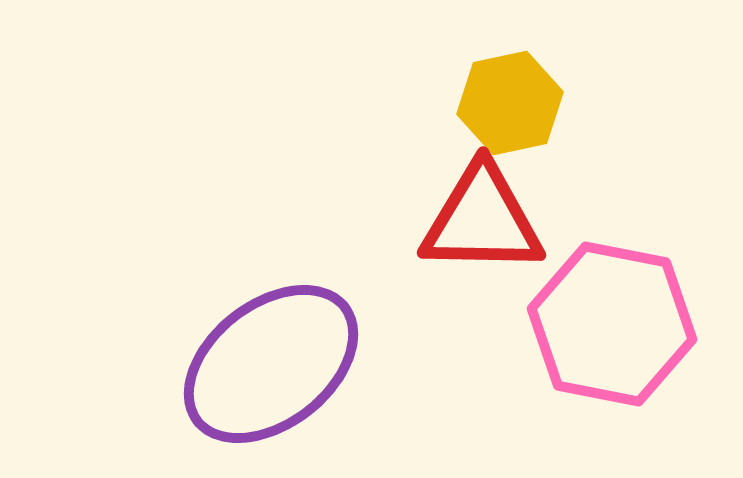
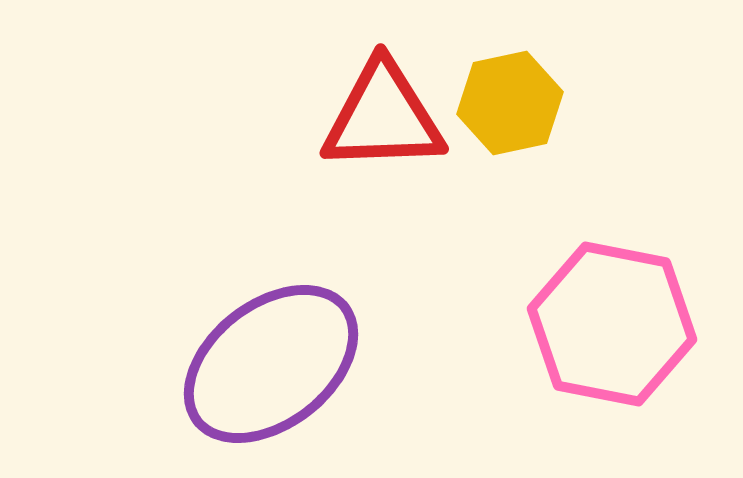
red triangle: moved 99 px left, 103 px up; rotated 3 degrees counterclockwise
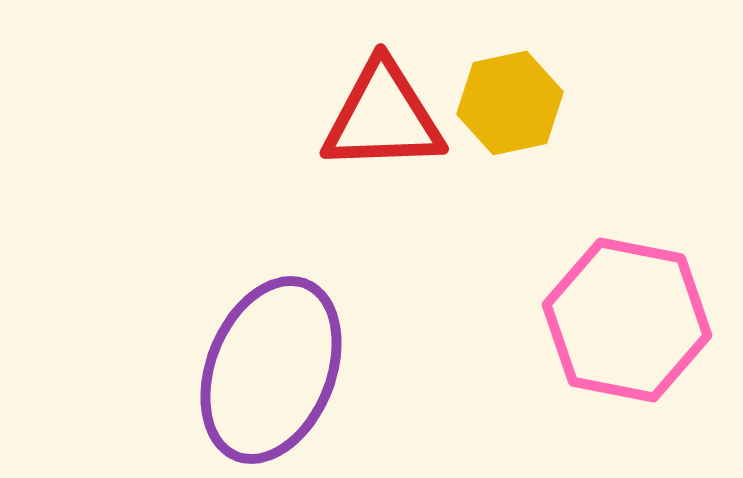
pink hexagon: moved 15 px right, 4 px up
purple ellipse: moved 6 px down; rotated 30 degrees counterclockwise
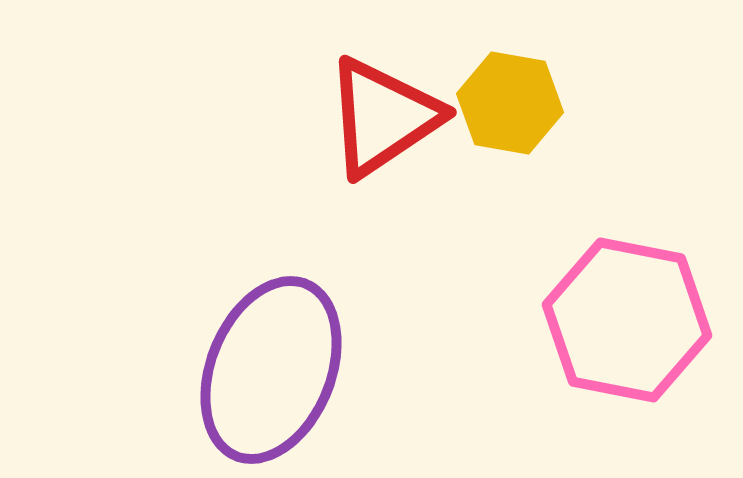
yellow hexagon: rotated 22 degrees clockwise
red triangle: rotated 32 degrees counterclockwise
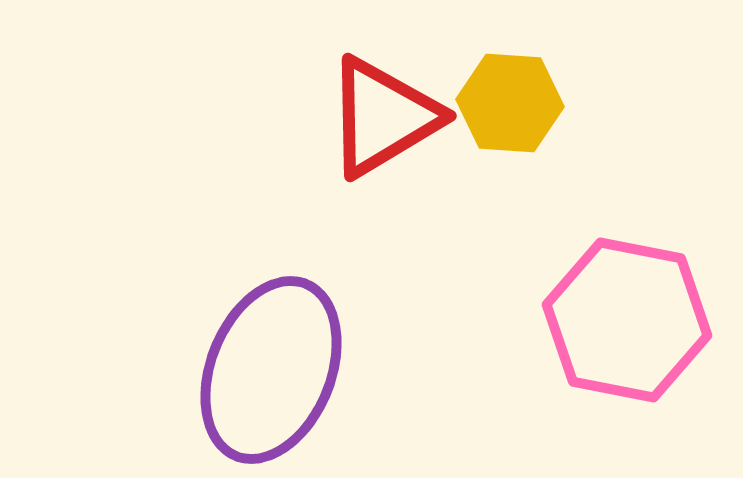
yellow hexagon: rotated 6 degrees counterclockwise
red triangle: rotated 3 degrees clockwise
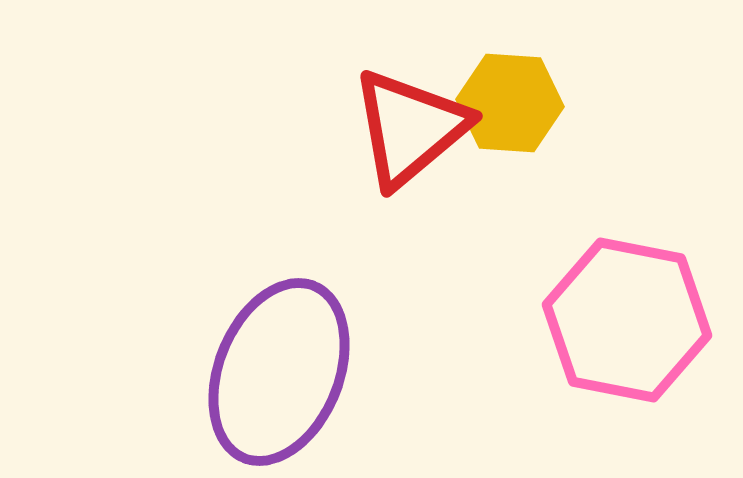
red triangle: moved 27 px right, 11 px down; rotated 9 degrees counterclockwise
purple ellipse: moved 8 px right, 2 px down
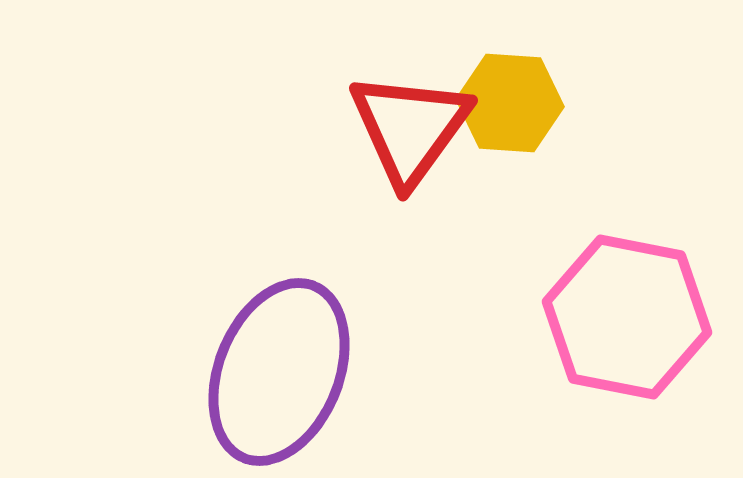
red triangle: rotated 14 degrees counterclockwise
pink hexagon: moved 3 px up
